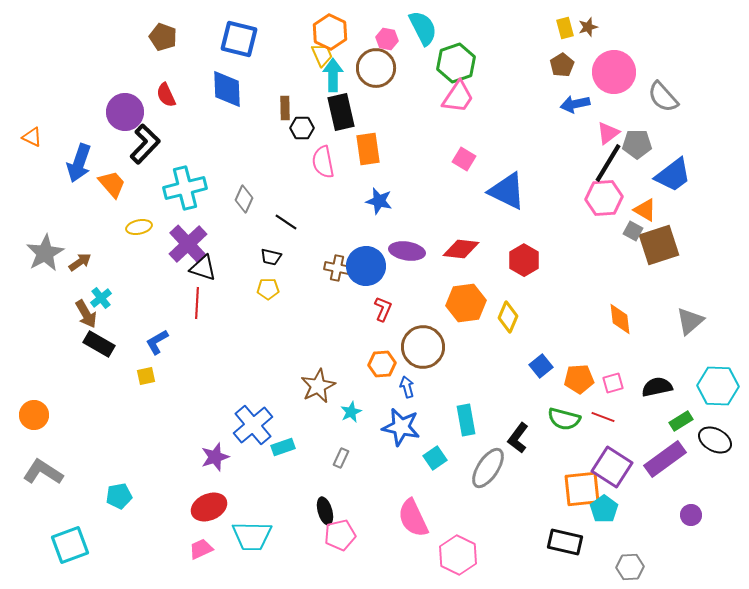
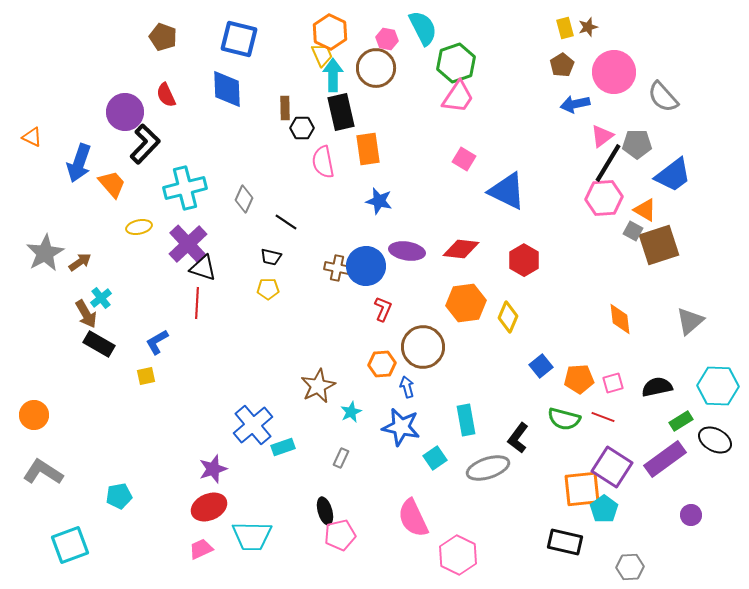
pink triangle at (608, 133): moved 6 px left, 3 px down
purple star at (215, 457): moved 2 px left, 12 px down
gray ellipse at (488, 468): rotated 39 degrees clockwise
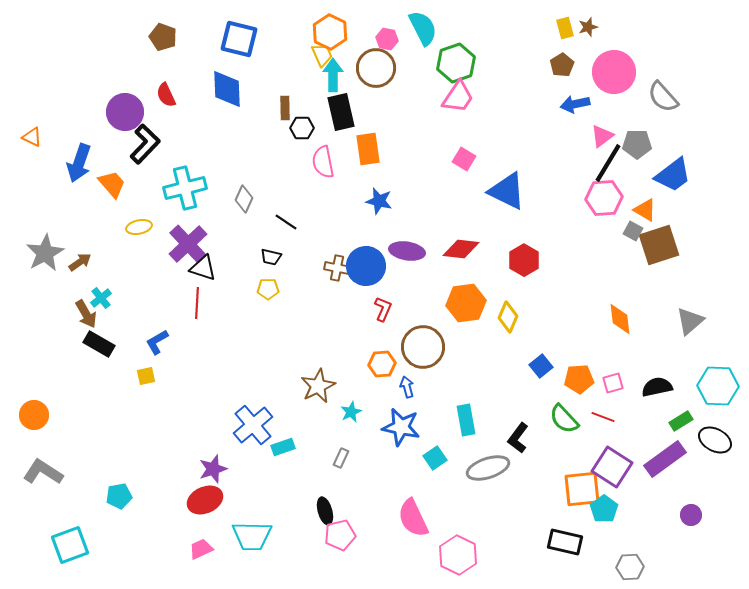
green semicircle at (564, 419): rotated 32 degrees clockwise
red ellipse at (209, 507): moved 4 px left, 7 px up
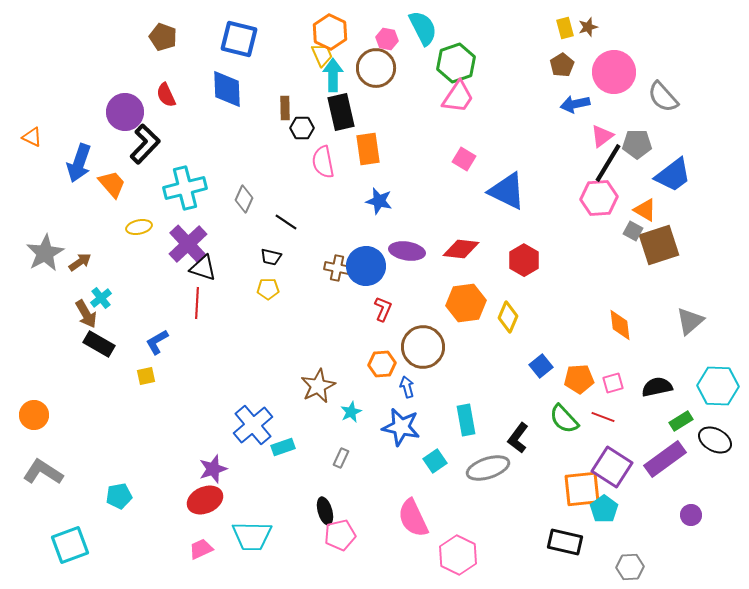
pink hexagon at (604, 198): moved 5 px left
orange diamond at (620, 319): moved 6 px down
cyan square at (435, 458): moved 3 px down
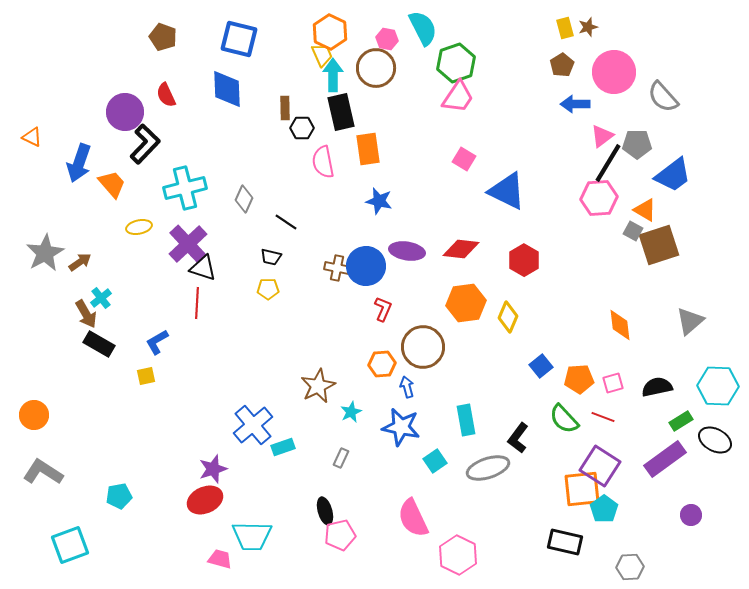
blue arrow at (575, 104): rotated 12 degrees clockwise
purple square at (612, 467): moved 12 px left, 1 px up
pink trapezoid at (201, 549): moved 19 px right, 10 px down; rotated 40 degrees clockwise
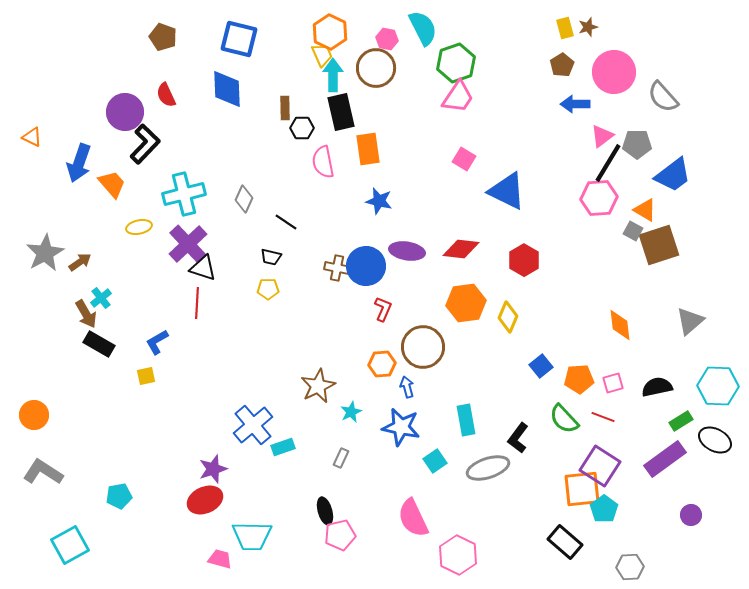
cyan cross at (185, 188): moved 1 px left, 6 px down
black rectangle at (565, 542): rotated 28 degrees clockwise
cyan square at (70, 545): rotated 9 degrees counterclockwise
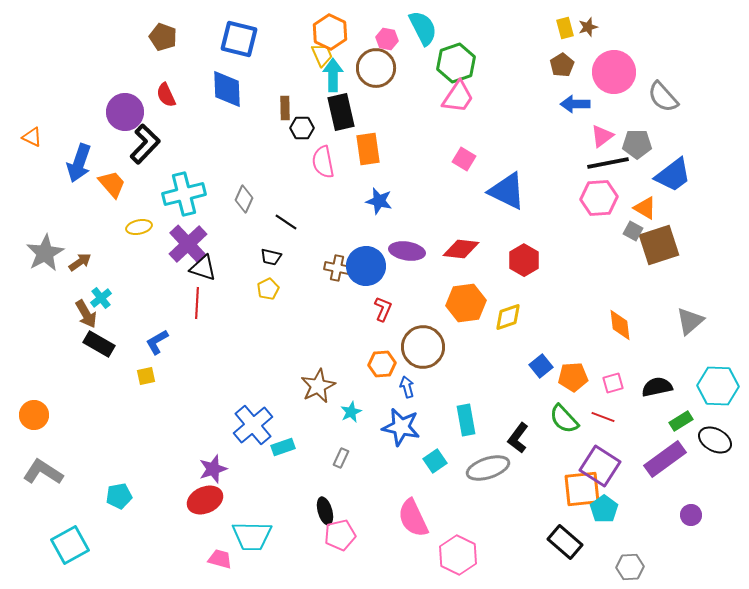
black line at (608, 163): rotated 48 degrees clockwise
orange triangle at (645, 210): moved 2 px up
yellow pentagon at (268, 289): rotated 25 degrees counterclockwise
yellow diamond at (508, 317): rotated 48 degrees clockwise
orange pentagon at (579, 379): moved 6 px left, 2 px up
